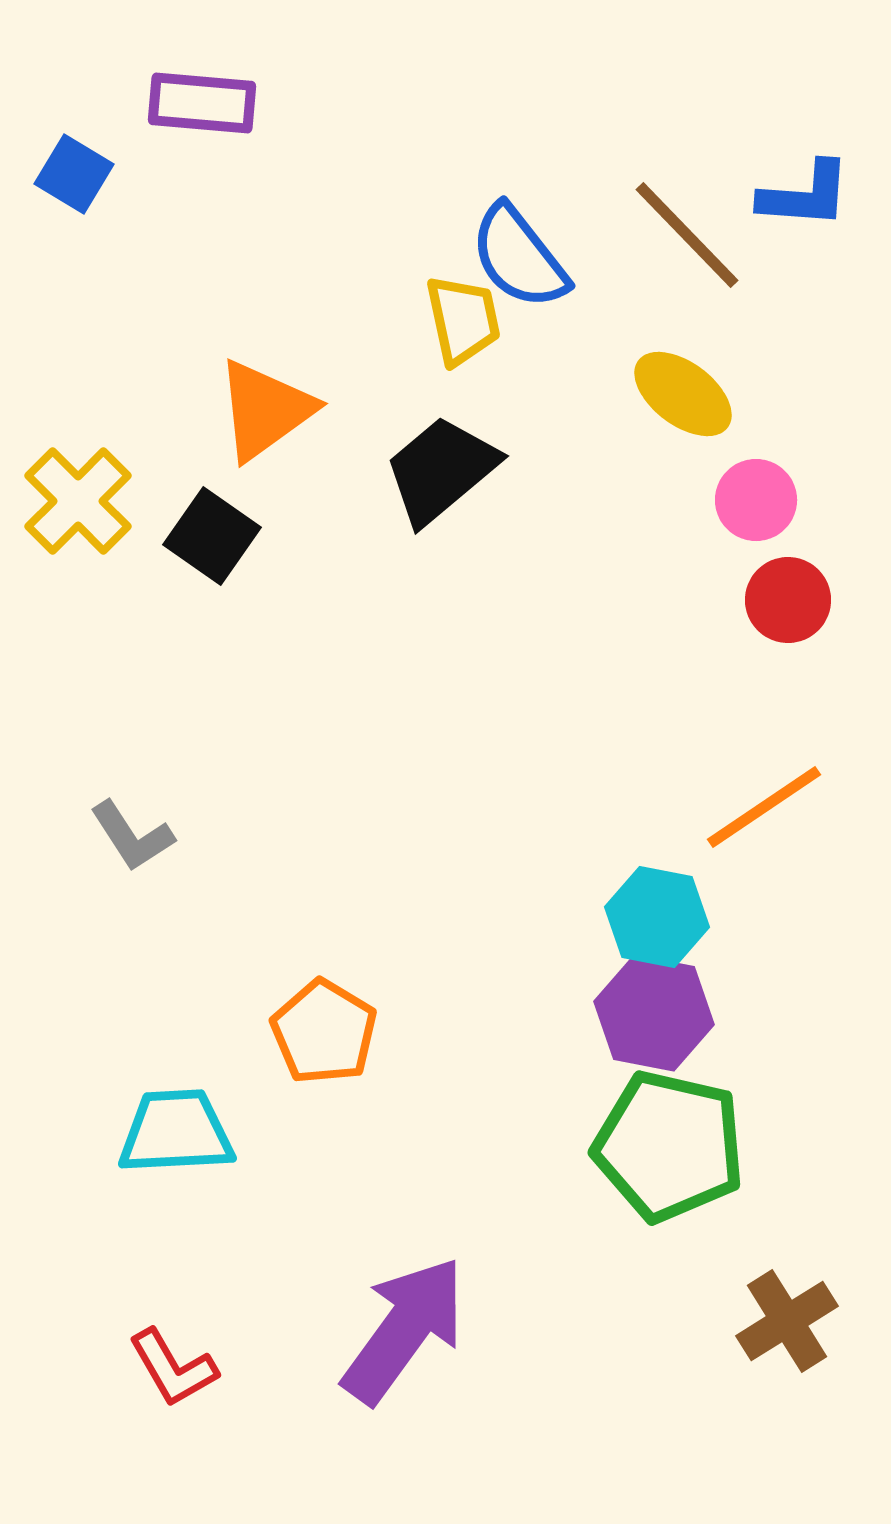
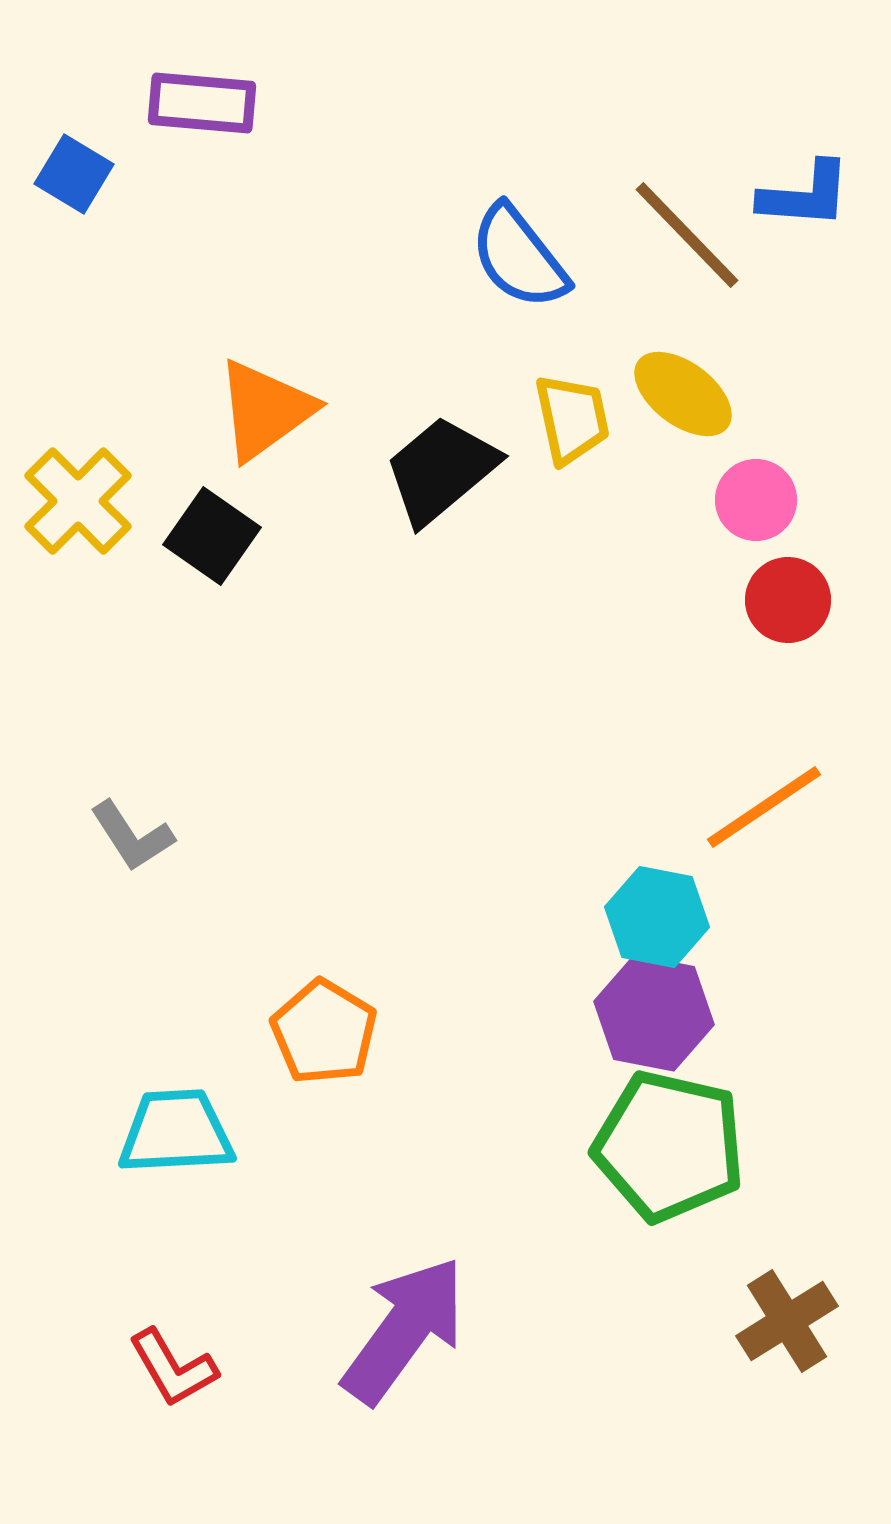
yellow trapezoid: moved 109 px right, 99 px down
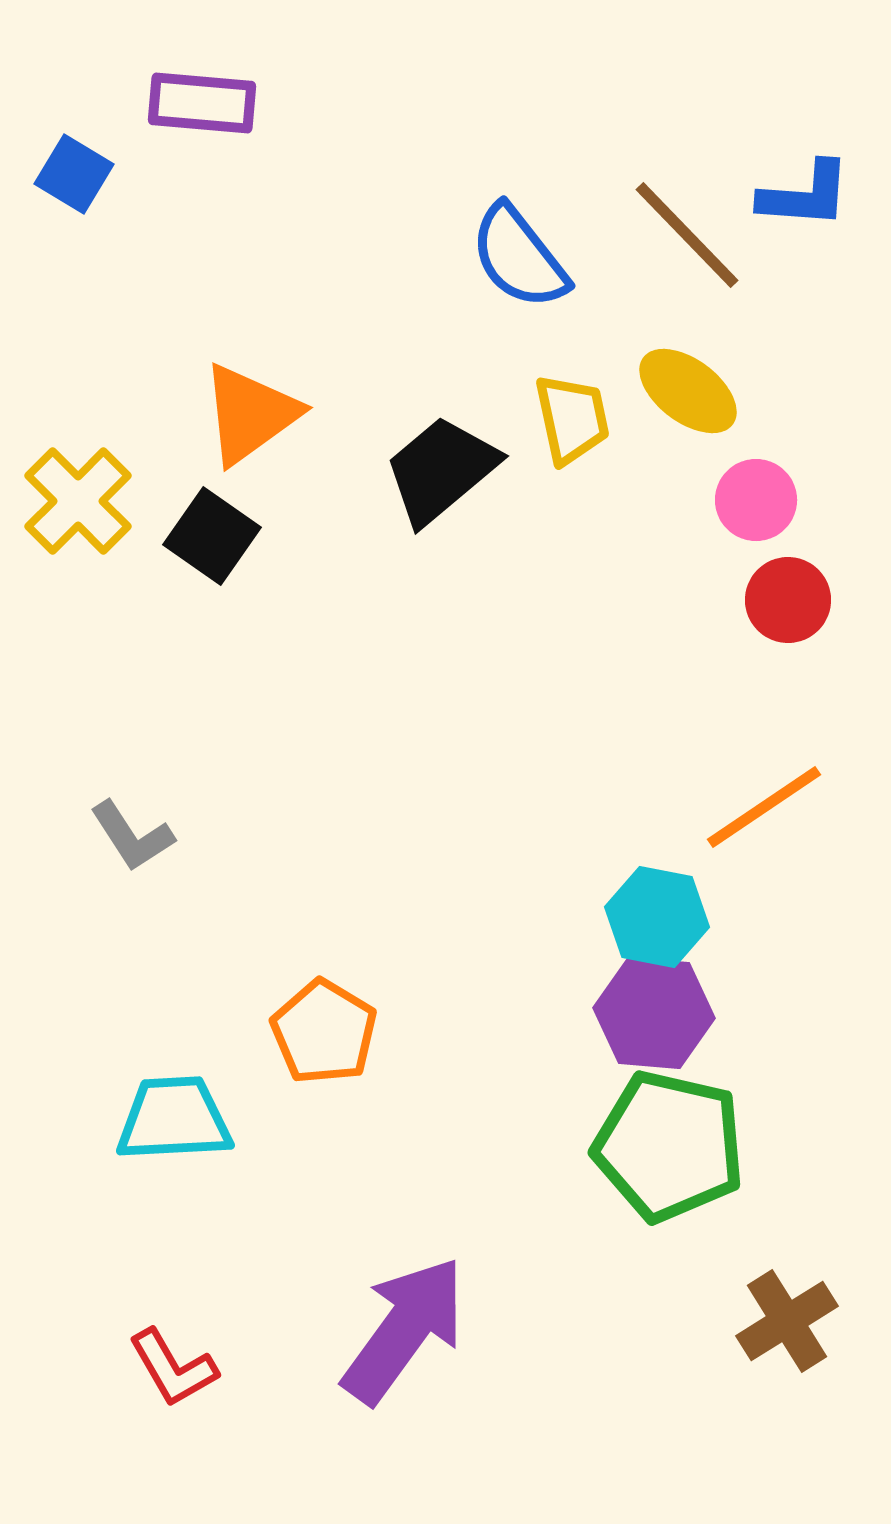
yellow ellipse: moved 5 px right, 3 px up
orange triangle: moved 15 px left, 4 px down
purple hexagon: rotated 6 degrees counterclockwise
cyan trapezoid: moved 2 px left, 13 px up
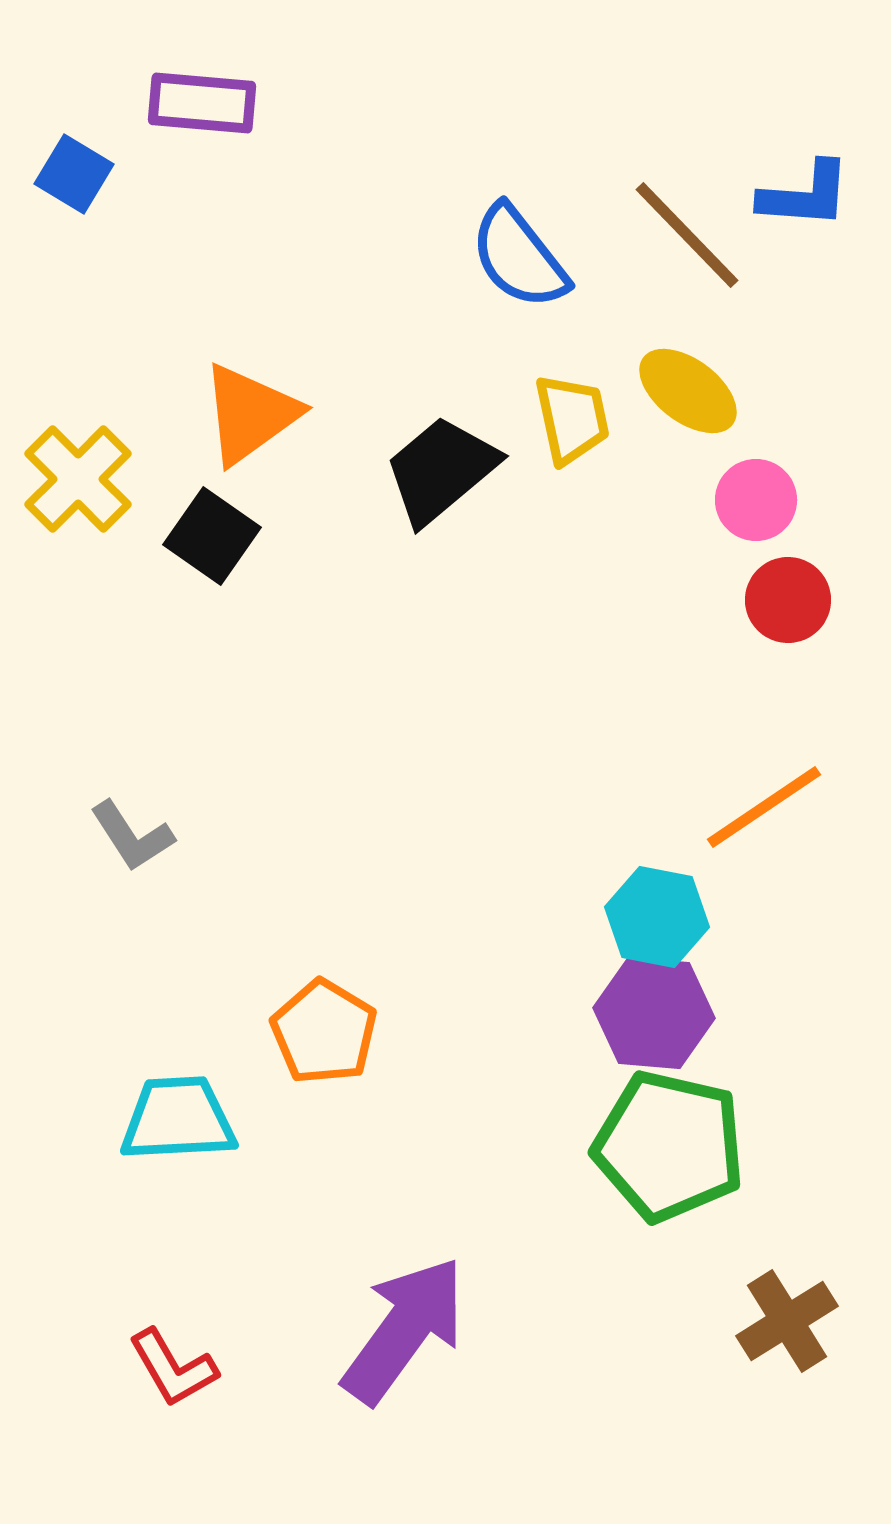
yellow cross: moved 22 px up
cyan trapezoid: moved 4 px right
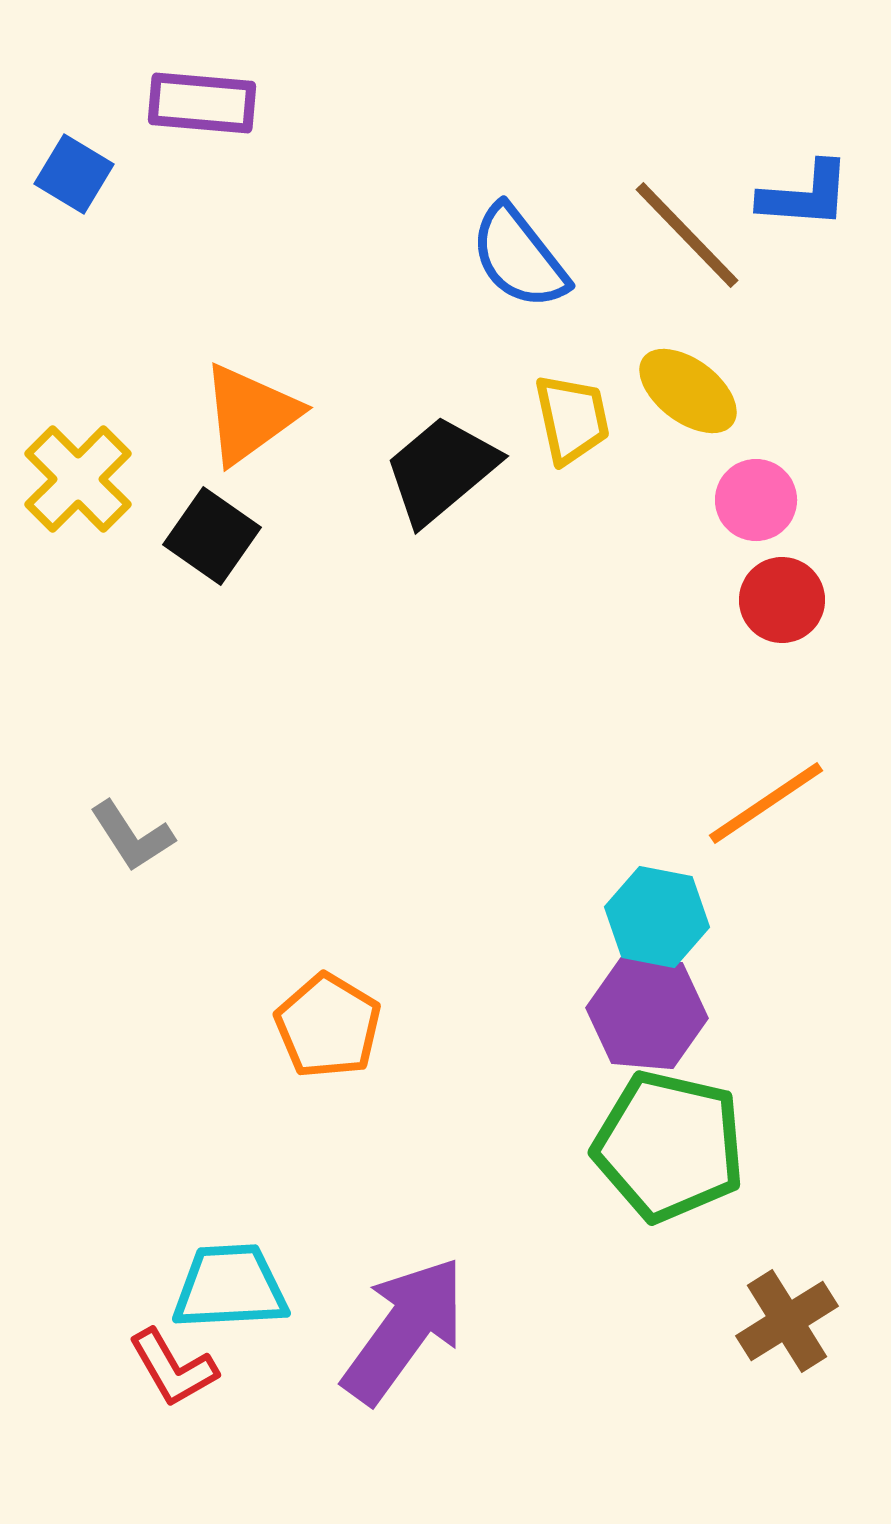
red circle: moved 6 px left
orange line: moved 2 px right, 4 px up
purple hexagon: moved 7 px left
orange pentagon: moved 4 px right, 6 px up
cyan trapezoid: moved 52 px right, 168 px down
